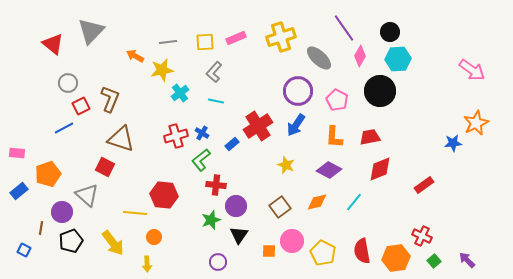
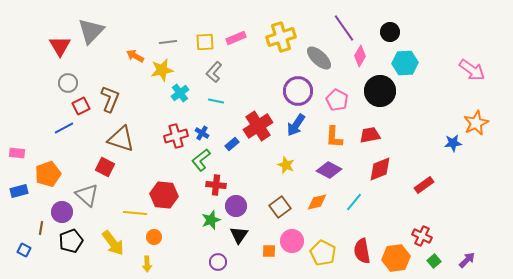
red triangle at (53, 44): moved 7 px right, 2 px down; rotated 20 degrees clockwise
cyan hexagon at (398, 59): moved 7 px right, 4 px down
red trapezoid at (370, 137): moved 2 px up
blue rectangle at (19, 191): rotated 24 degrees clockwise
purple arrow at (467, 260): rotated 90 degrees clockwise
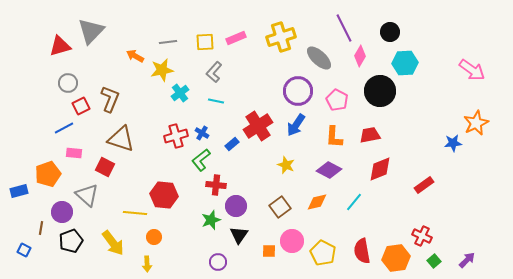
purple line at (344, 28): rotated 8 degrees clockwise
red triangle at (60, 46): rotated 45 degrees clockwise
pink rectangle at (17, 153): moved 57 px right
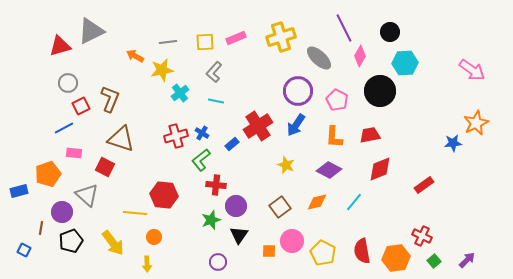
gray triangle at (91, 31): rotated 20 degrees clockwise
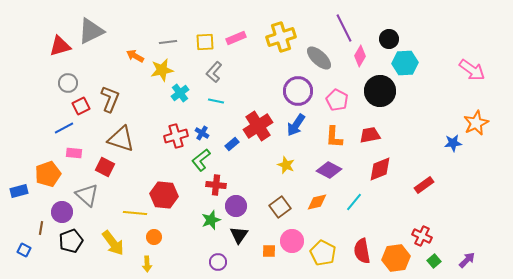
black circle at (390, 32): moved 1 px left, 7 px down
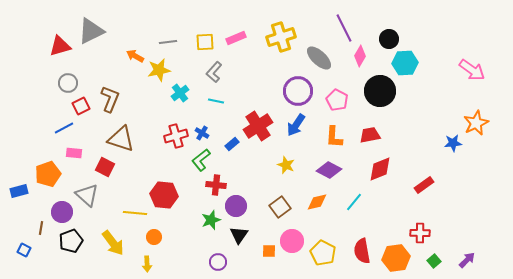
yellow star at (162, 70): moved 3 px left
red cross at (422, 236): moved 2 px left, 3 px up; rotated 24 degrees counterclockwise
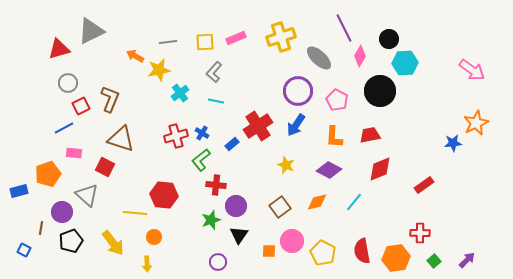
red triangle at (60, 46): moved 1 px left, 3 px down
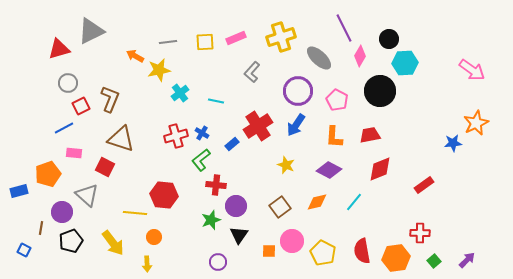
gray L-shape at (214, 72): moved 38 px right
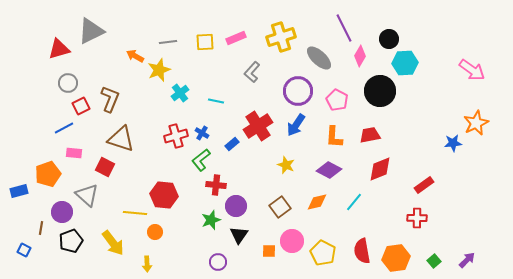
yellow star at (159, 70): rotated 10 degrees counterclockwise
red cross at (420, 233): moved 3 px left, 15 px up
orange circle at (154, 237): moved 1 px right, 5 px up
